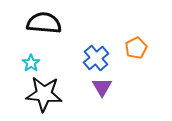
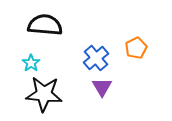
black semicircle: moved 1 px right, 2 px down
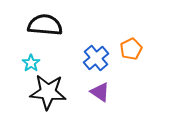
orange pentagon: moved 5 px left, 1 px down
purple triangle: moved 2 px left, 5 px down; rotated 25 degrees counterclockwise
black star: moved 4 px right, 2 px up
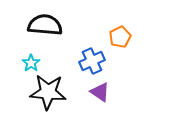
orange pentagon: moved 11 px left, 12 px up
blue cross: moved 4 px left, 3 px down; rotated 15 degrees clockwise
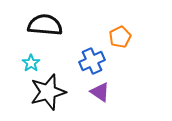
black star: rotated 21 degrees counterclockwise
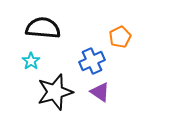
black semicircle: moved 2 px left, 3 px down
cyan star: moved 2 px up
black star: moved 7 px right
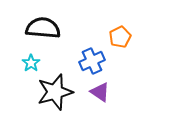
cyan star: moved 2 px down
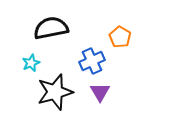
black semicircle: moved 8 px right; rotated 16 degrees counterclockwise
orange pentagon: rotated 15 degrees counterclockwise
cyan star: rotated 12 degrees clockwise
purple triangle: rotated 25 degrees clockwise
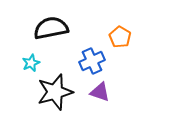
purple triangle: rotated 40 degrees counterclockwise
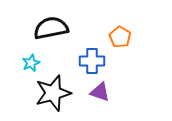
blue cross: rotated 25 degrees clockwise
black star: moved 2 px left, 1 px down
